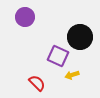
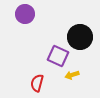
purple circle: moved 3 px up
red semicircle: rotated 120 degrees counterclockwise
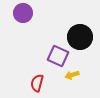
purple circle: moved 2 px left, 1 px up
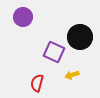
purple circle: moved 4 px down
purple square: moved 4 px left, 4 px up
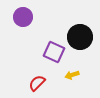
red semicircle: rotated 30 degrees clockwise
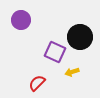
purple circle: moved 2 px left, 3 px down
purple square: moved 1 px right
yellow arrow: moved 3 px up
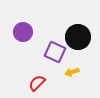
purple circle: moved 2 px right, 12 px down
black circle: moved 2 px left
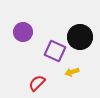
black circle: moved 2 px right
purple square: moved 1 px up
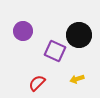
purple circle: moved 1 px up
black circle: moved 1 px left, 2 px up
yellow arrow: moved 5 px right, 7 px down
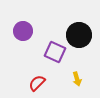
purple square: moved 1 px down
yellow arrow: rotated 88 degrees counterclockwise
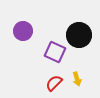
red semicircle: moved 17 px right
